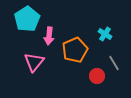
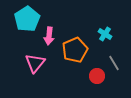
pink triangle: moved 1 px right, 1 px down
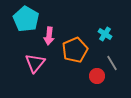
cyan pentagon: moved 1 px left; rotated 10 degrees counterclockwise
gray line: moved 2 px left
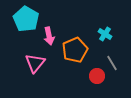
pink arrow: rotated 18 degrees counterclockwise
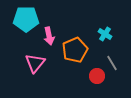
cyan pentagon: rotated 30 degrees counterclockwise
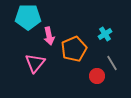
cyan pentagon: moved 2 px right, 2 px up
cyan cross: rotated 24 degrees clockwise
orange pentagon: moved 1 px left, 1 px up
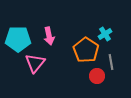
cyan pentagon: moved 10 px left, 22 px down
orange pentagon: moved 12 px right, 1 px down; rotated 15 degrees counterclockwise
gray line: moved 1 px left, 1 px up; rotated 21 degrees clockwise
